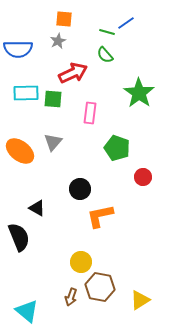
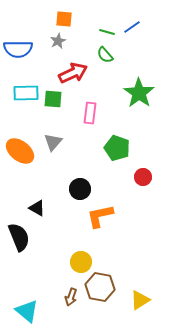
blue line: moved 6 px right, 4 px down
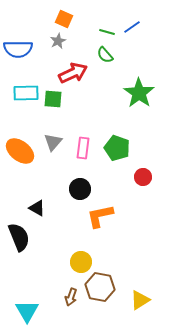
orange square: rotated 18 degrees clockwise
pink rectangle: moved 7 px left, 35 px down
cyan triangle: rotated 20 degrees clockwise
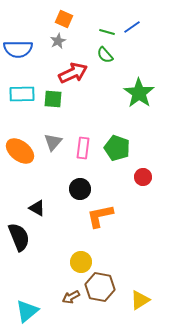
cyan rectangle: moved 4 px left, 1 px down
brown arrow: rotated 42 degrees clockwise
cyan triangle: rotated 20 degrees clockwise
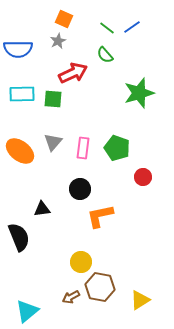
green line: moved 4 px up; rotated 21 degrees clockwise
green star: rotated 20 degrees clockwise
black triangle: moved 5 px right, 1 px down; rotated 36 degrees counterclockwise
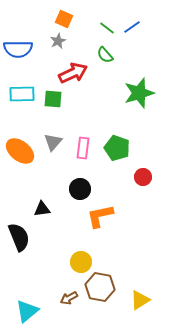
brown arrow: moved 2 px left, 1 px down
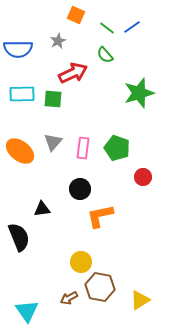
orange square: moved 12 px right, 4 px up
cyan triangle: rotated 25 degrees counterclockwise
